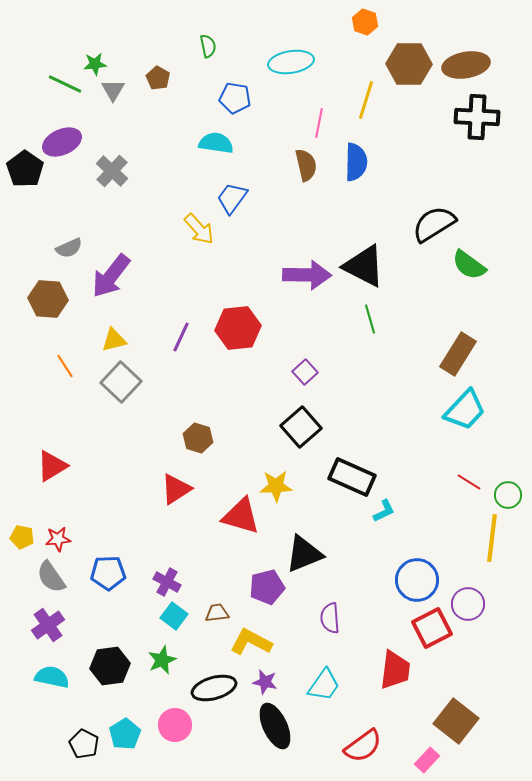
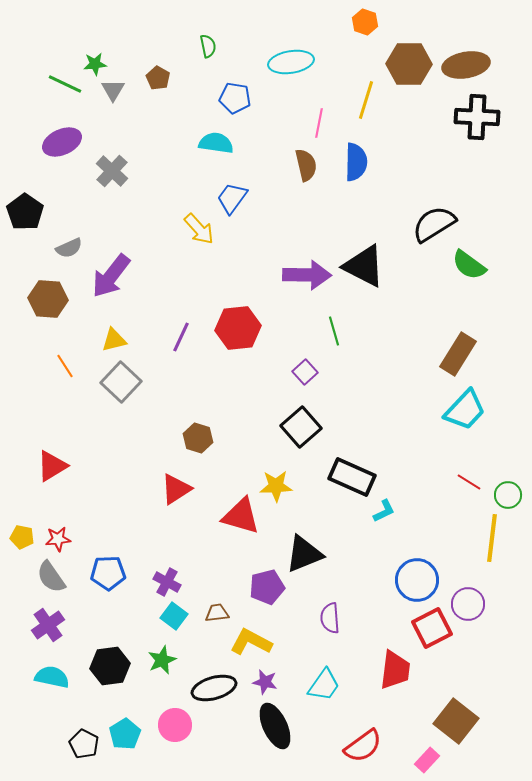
black pentagon at (25, 169): moved 43 px down
green line at (370, 319): moved 36 px left, 12 px down
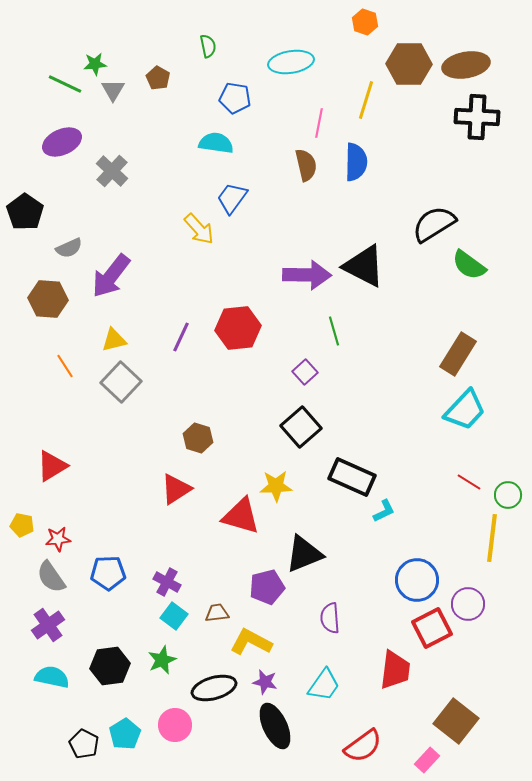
yellow pentagon at (22, 537): moved 12 px up
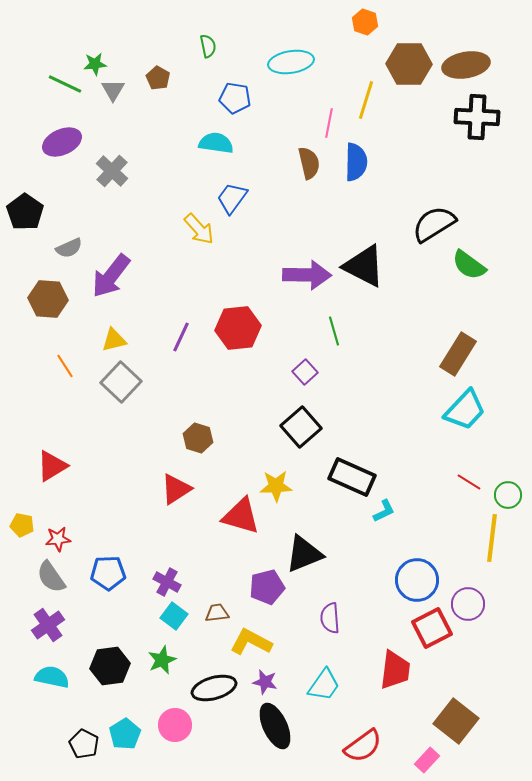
pink line at (319, 123): moved 10 px right
brown semicircle at (306, 165): moved 3 px right, 2 px up
